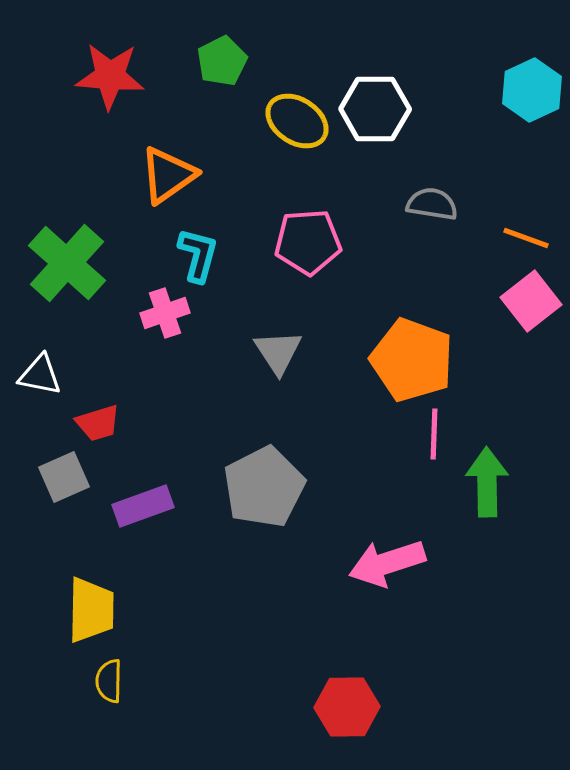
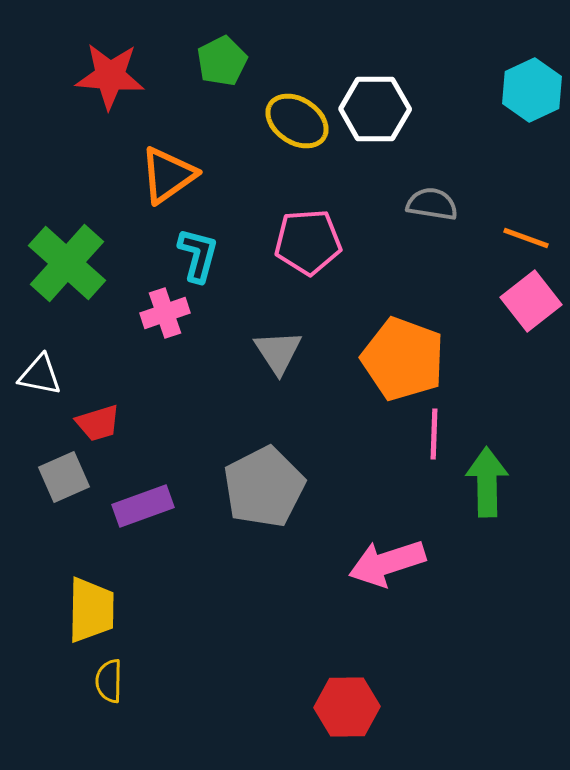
orange pentagon: moved 9 px left, 1 px up
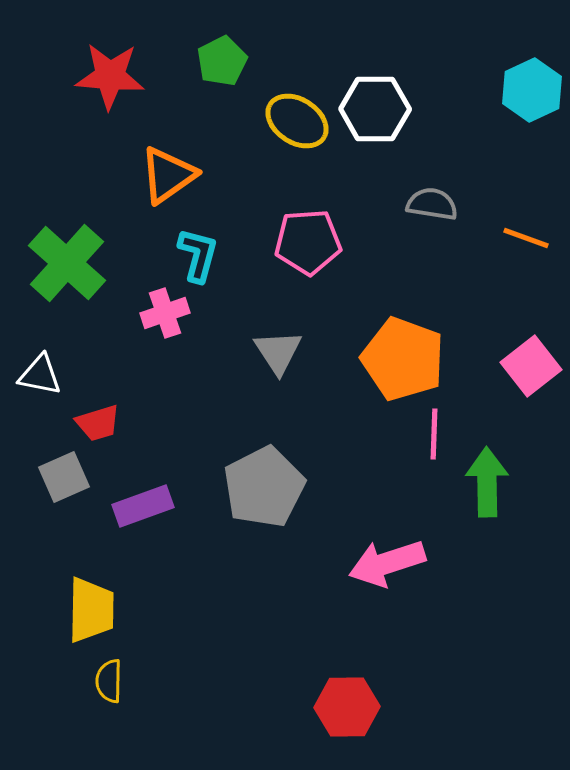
pink square: moved 65 px down
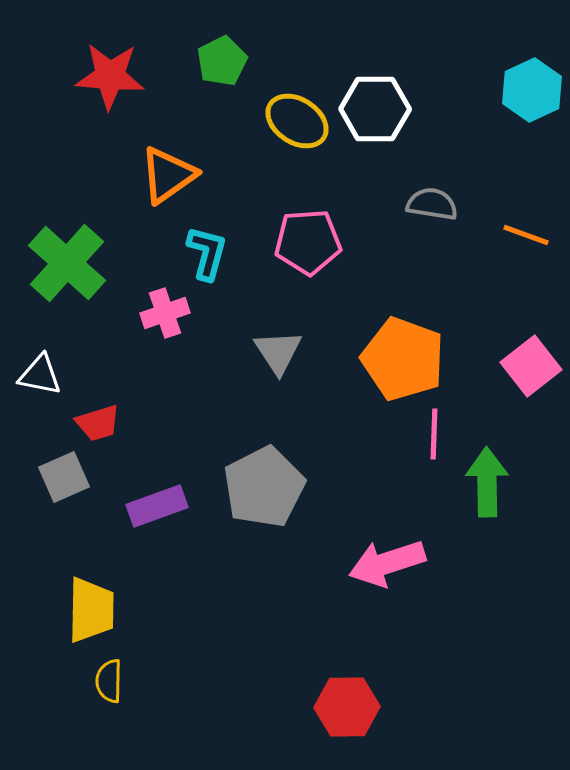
orange line: moved 3 px up
cyan L-shape: moved 9 px right, 2 px up
purple rectangle: moved 14 px right
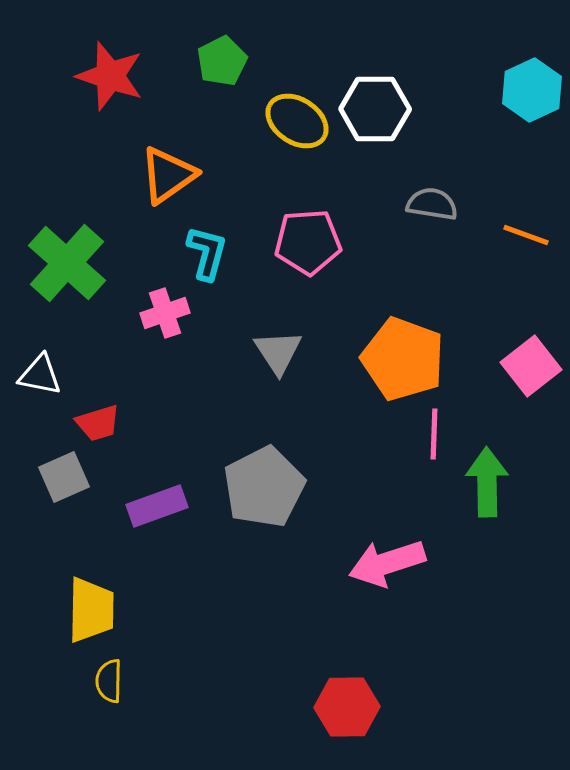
red star: rotated 14 degrees clockwise
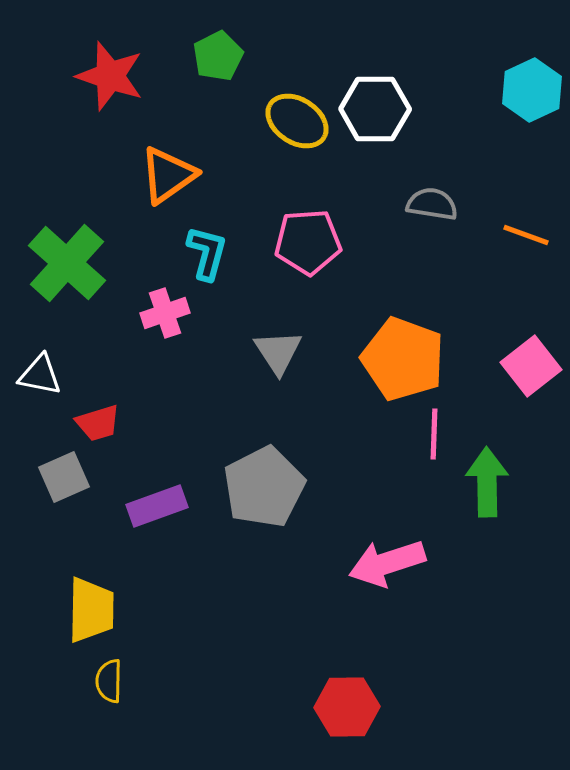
green pentagon: moved 4 px left, 5 px up
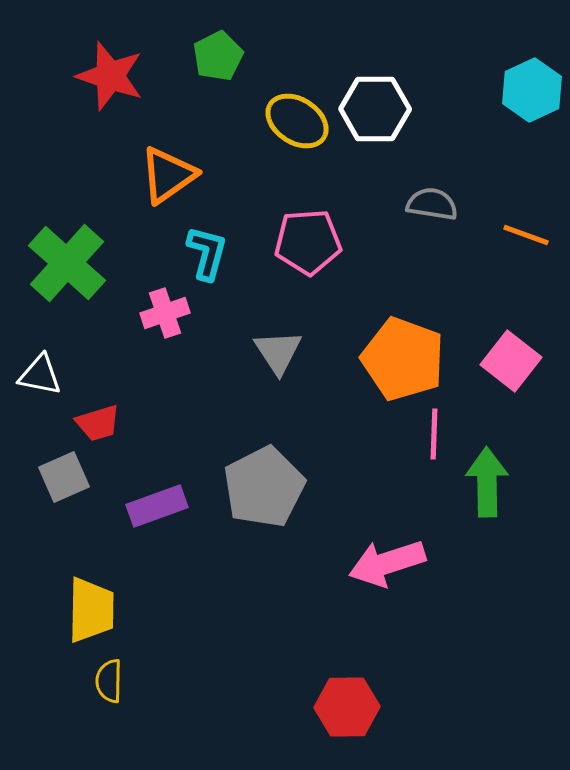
pink square: moved 20 px left, 5 px up; rotated 14 degrees counterclockwise
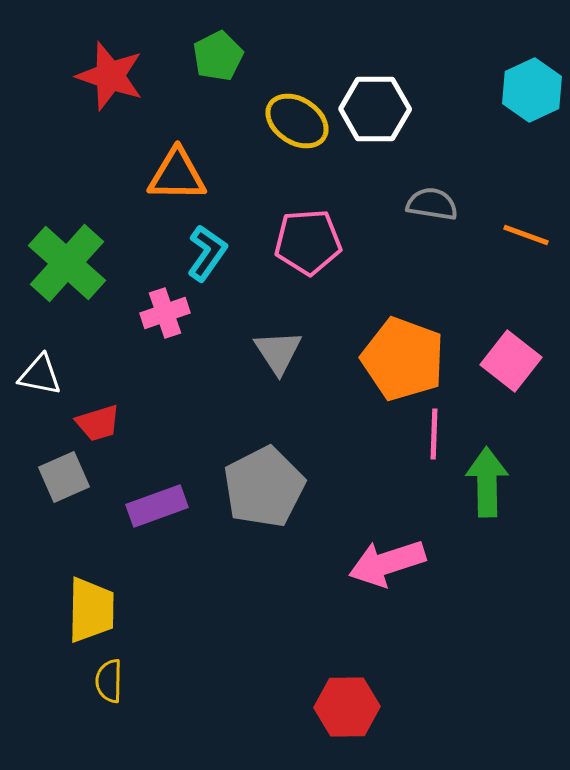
orange triangle: moved 9 px right; rotated 36 degrees clockwise
cyan L-shape: rotated 20 degrees clockwise
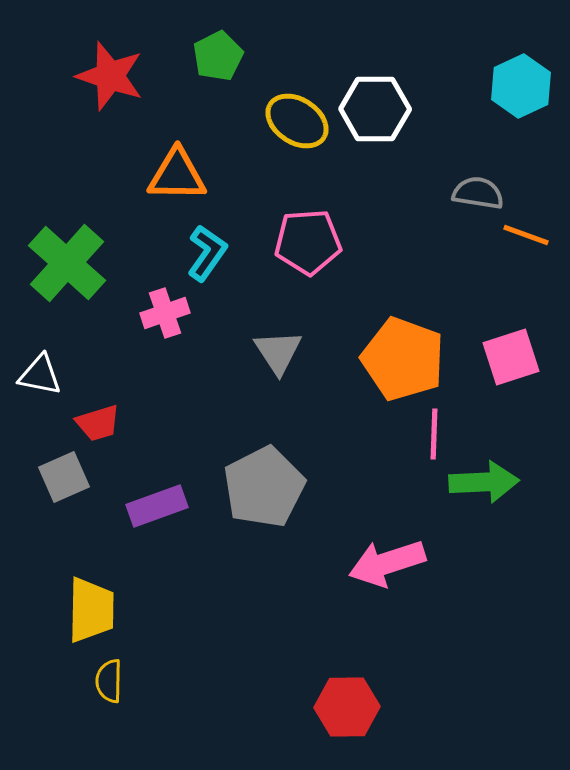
cyan hexagon: moved 11 px left, 4 px up
gray semicircle: moved 46 px right, 11 px up
pink square: moved 4 px up; rotated 34 degrees clockwise
green arrow: moved 3 px left; rotated 88 degrees clockwise
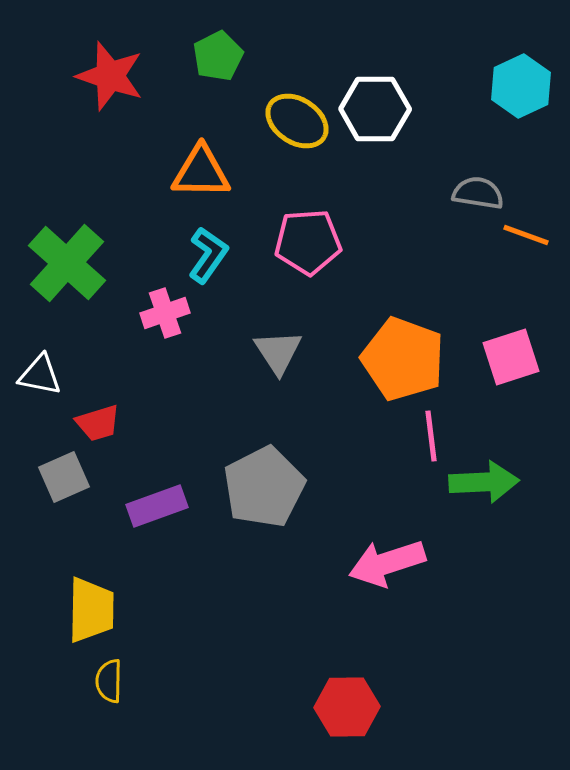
orange triangle: moved 24 px right, 3 px up
cyan L-shape: moved 1 px right, 2 px down
pink line: moved 3 px left, 2 px down; rotated 9 degrees counterclockwise
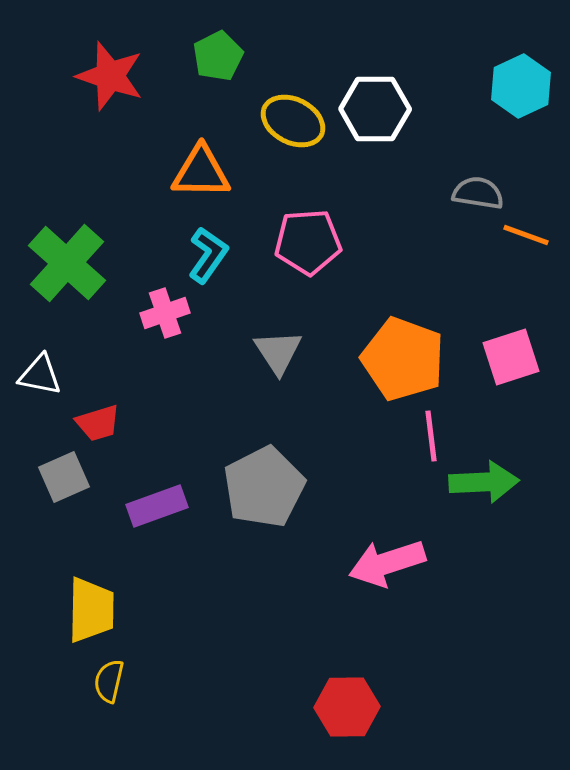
yellow ellipse: moved 4 px left; rotated 6 degrees counterclockwise
yellow semicircle: rotated 12 degrees clockwise
